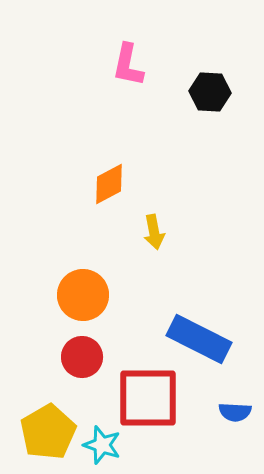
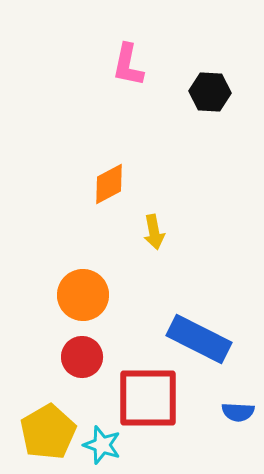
blue semicircle: moved 3 px right
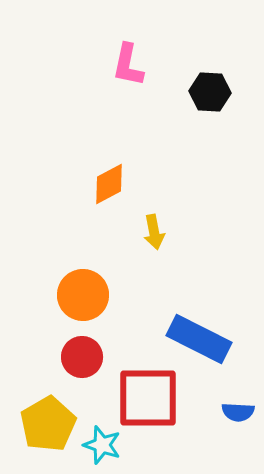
yellow pentagon: moved 8 px up
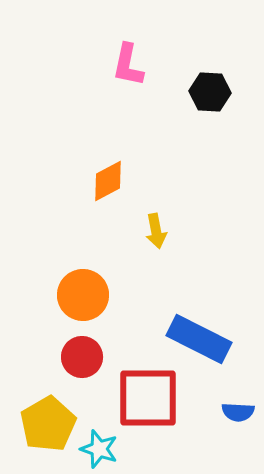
orange diamond: moved 1 px left, 3 px up
yellow arrow: moved 2 px right, 1 px up
cyan star: moved 3 px left, 4 px down
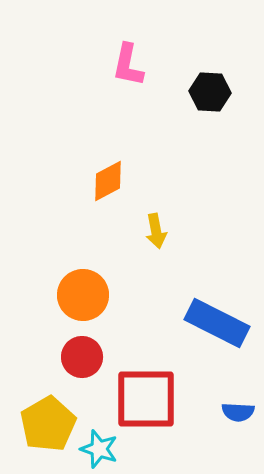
blue rectangle: moved 18 px right, 16 px up
red square: moved 2 px left, 1 px down
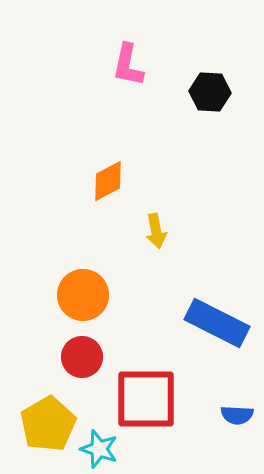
blue semicircle: moved 1 px left, 3 px down
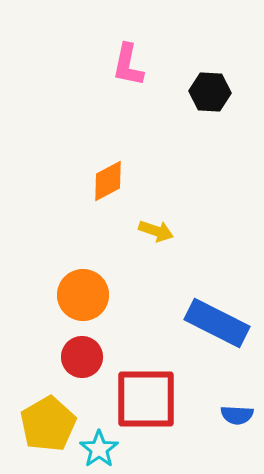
yellow arrow: rotated 60 degrees counterclockwise
cyan star: rotated 18 degrees clockwise
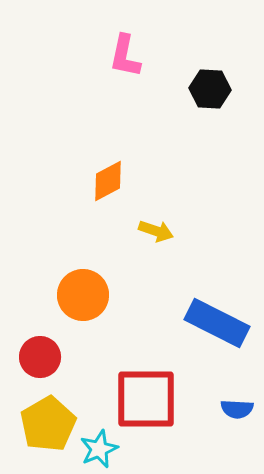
pink L-shape: moved 3 px left, 9 px up
black hexagon: moved 3 px up
red circle: moved 42 px left
blue semicircle: moved 6 px up
cyan star: rotated 12 degrees clockwise
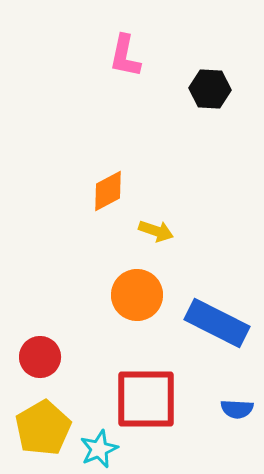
orange diamond: moved 10 px down
orange circle: moved 54 px right
yellow pentagon: moved 5 px left, 4 px down
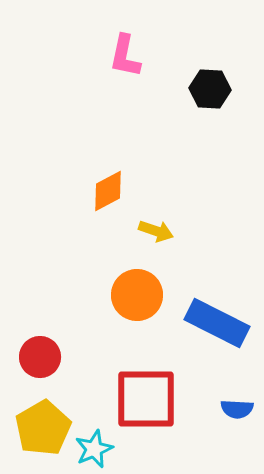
cyan star: moved 5 px left
